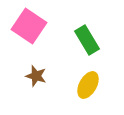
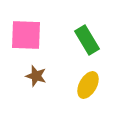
pink square: moved 3 px left, 9 px down; rotated 32 degrees counterclockwise
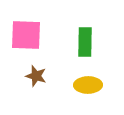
green rectangle: moved 2 px left, 2 px down; rotated 32 degrees clockwise
yellow ellipse: rotated 60 degrees clockwise
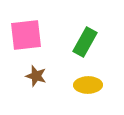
pink square: rotated 8 degrees counterclockwise
green rectangle: rotated 28 degrees clockwise
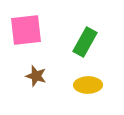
pink square: moved 5 px up
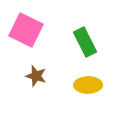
pink square: rotated 32 degrees clockwise
green rectangle: rotated 56 degrees counterclockwise
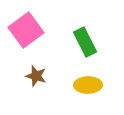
pink square: rotated 28 degrees clockwise
